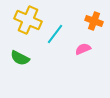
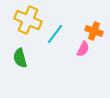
orange cross: moved 10 px down
pink semicircle: rotated 140 degrees clockwise
green semicircle: rotated 48 degrees clockwise
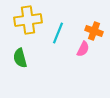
yellow cross: rotated 32 degrees counterclockwise
cyan line: moved 3 px right, 1 px up; rotated 15 degrees counterclockwise
